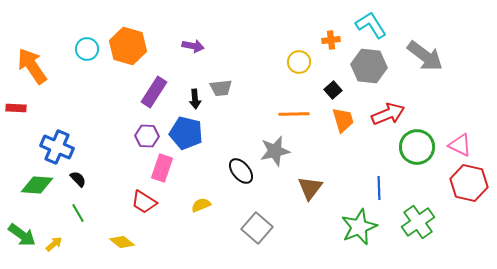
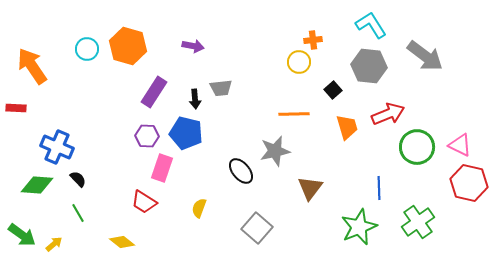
orange cross: moved 18 px left
orange trapezoid: moved 4 px right, 7 px down
yellow semicircle: moved 2 px left, 3 px down; rotated 48 degrees counterclockwise
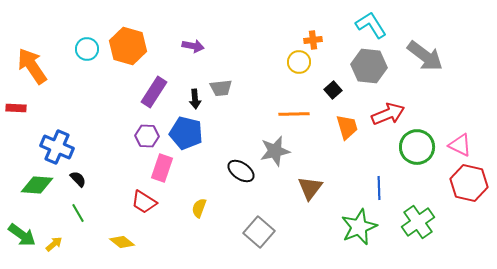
black ellipse: rotated 16 degrees counterclockwise
gray square: moved 2 px right, 4 px down
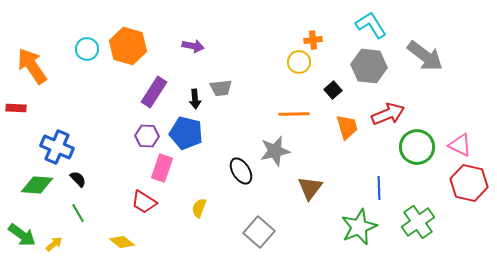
black ellipse: rotated 24 degrees clockwise
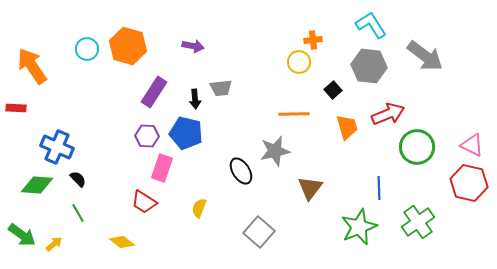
pink triangle: moved 12 px right
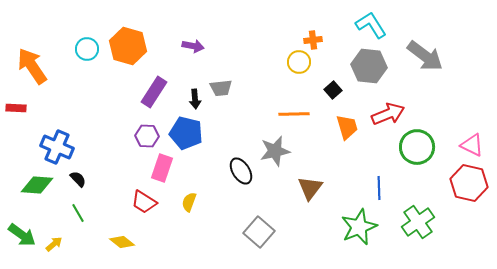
yellow semicircle: moved 10 px left, 6 px up
